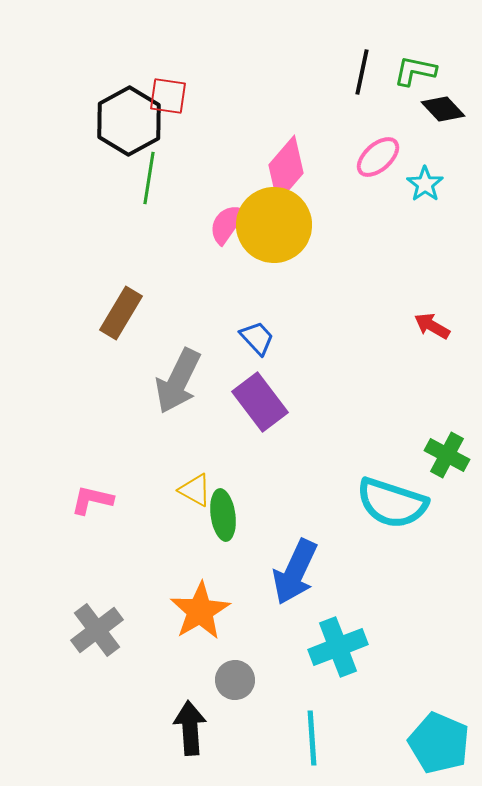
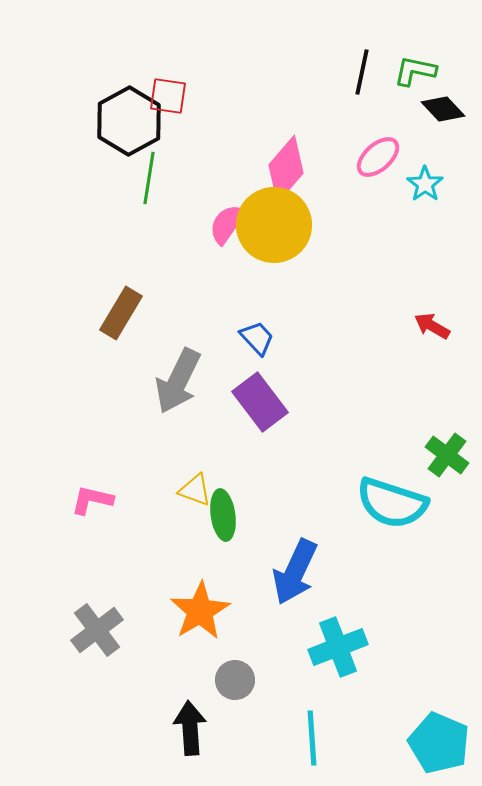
green cross: rotated 9 degrees clockwise
yellow triangle: rotated 9 degrees counterclockwise
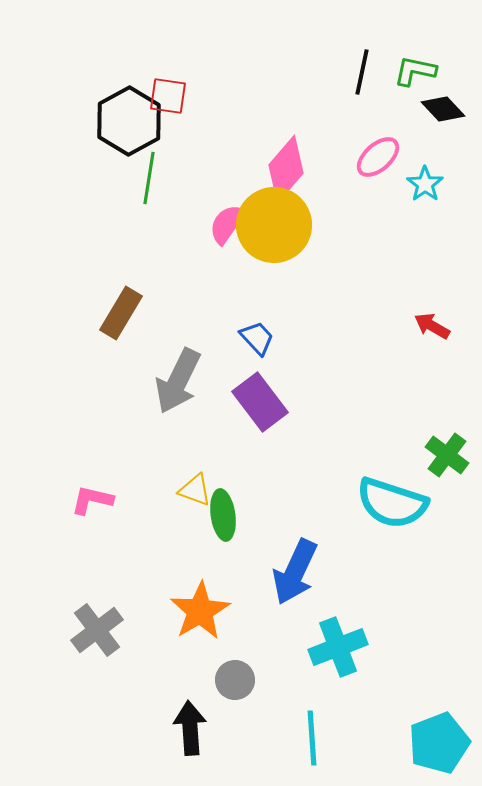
cyan pentagon: rotated 28 degrees clockwise
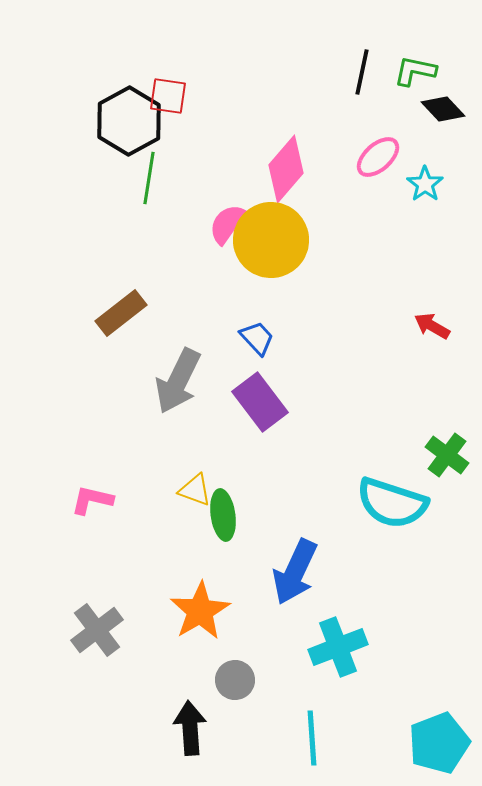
yellow circle: moved 3 px left, 15 px down
brown rectangle: rotated 21 degrees clockwise
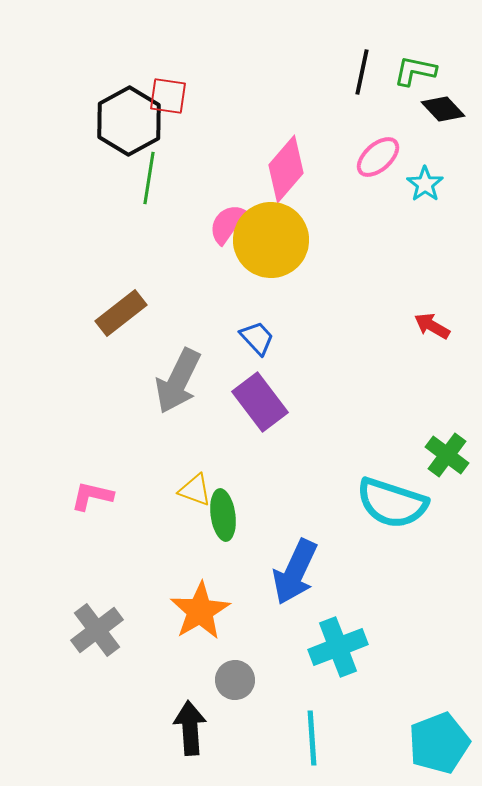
pink L-shape: moved 4 px up
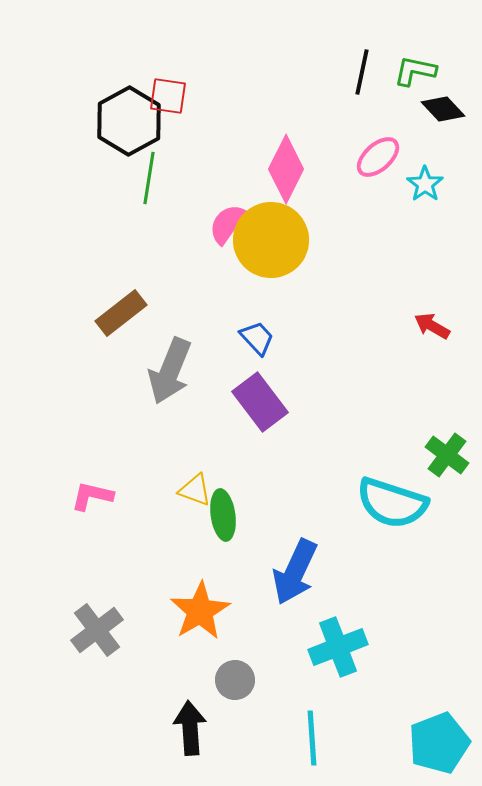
pink diamond: rotated 14 degrees counterclockwise
gray arrow: moved 8 px left, 10 px up; rotated 4 degrees counterclockwise
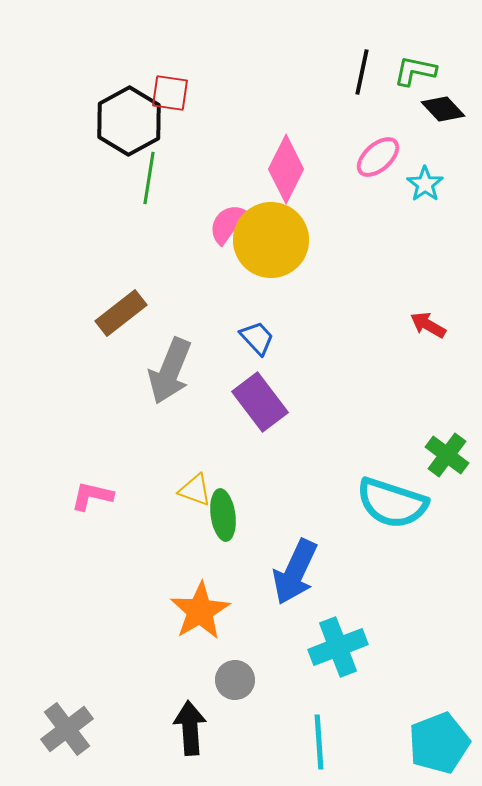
red square: moved 2 px right, 3 px up
red arrow: moved 4 px left, 1 px up
gray cross: moved 30 px left, 99 px down
cyan line: moved 7 px right, 4 px down
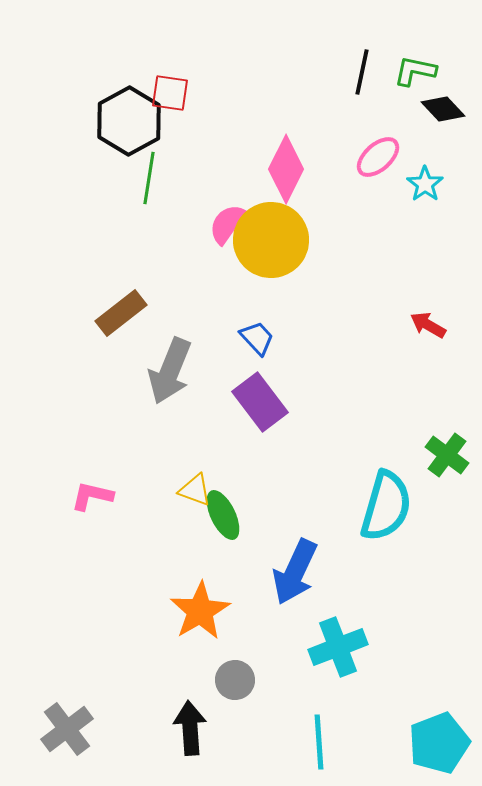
cyan semicircle: moved 6 px left, 3 px down; rotated 92 degrees counterclockwise
green ellipse: rotated 18 degrees counterclockwise
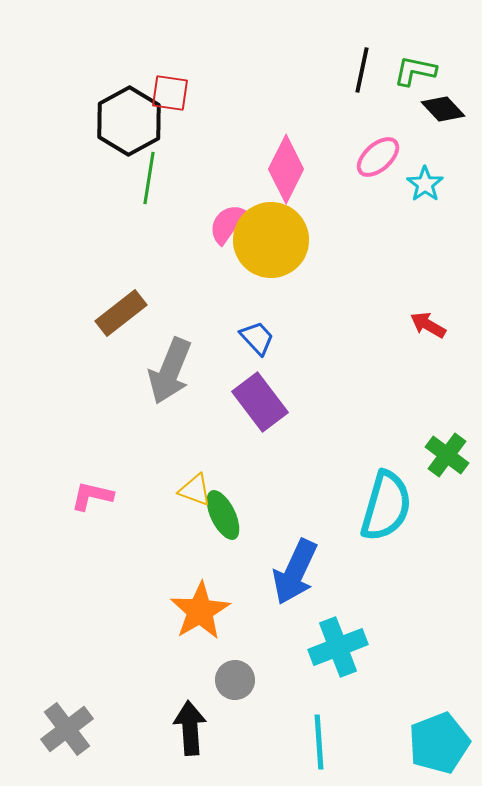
black line: moved 2 px up
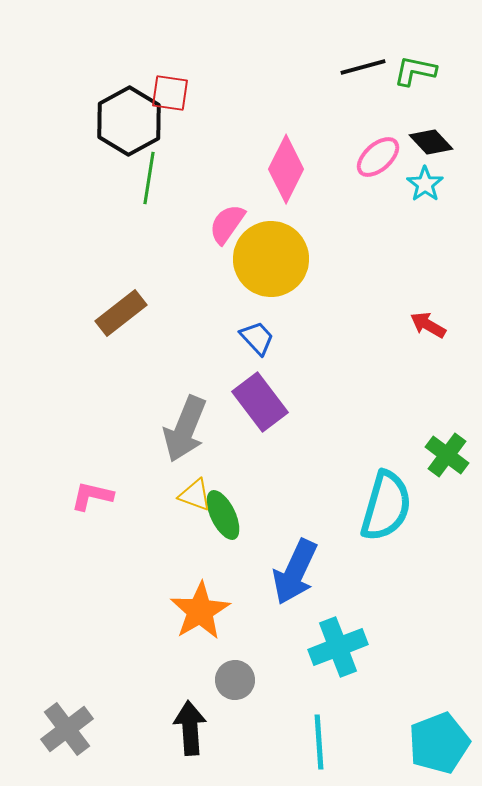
black line: moved 1 px right, 3 px up; rotated 63 degrees clockwise
black diamond: moved 12 px left, 33 px down
yellow circle: moved 19 px down
gray arrow: moved 15 px right, 58 px down
yellow triangle: moved 5 px down
